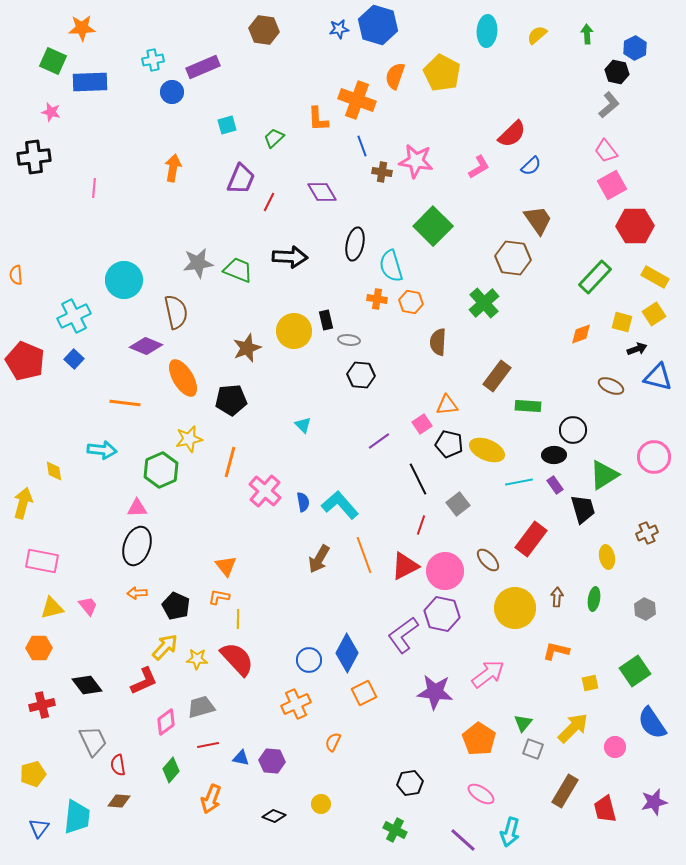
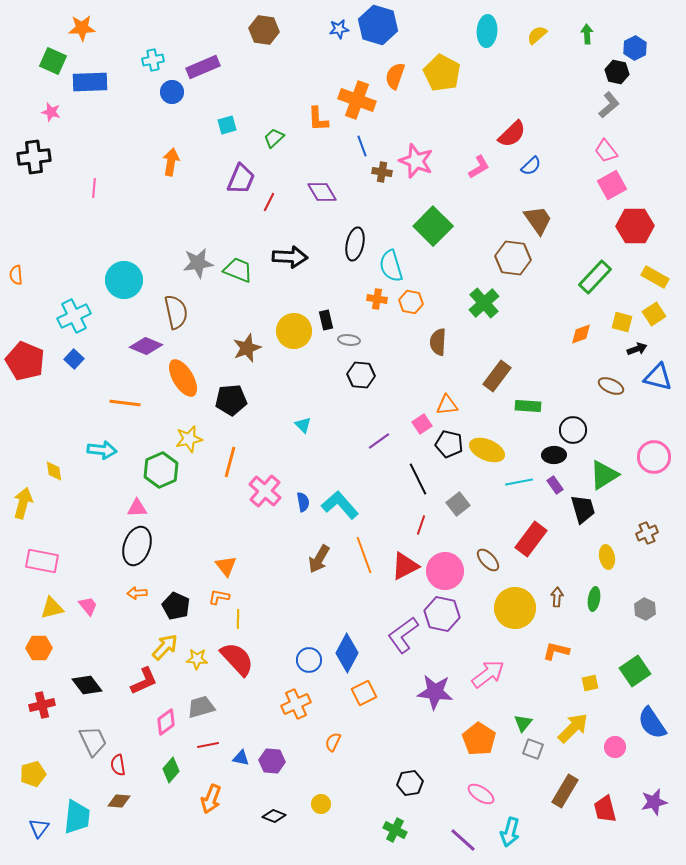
pink star at (416, 161): rotated 12 degrees clockwise
orange arrow at (173, 168): moved 2 px left, 6 px up
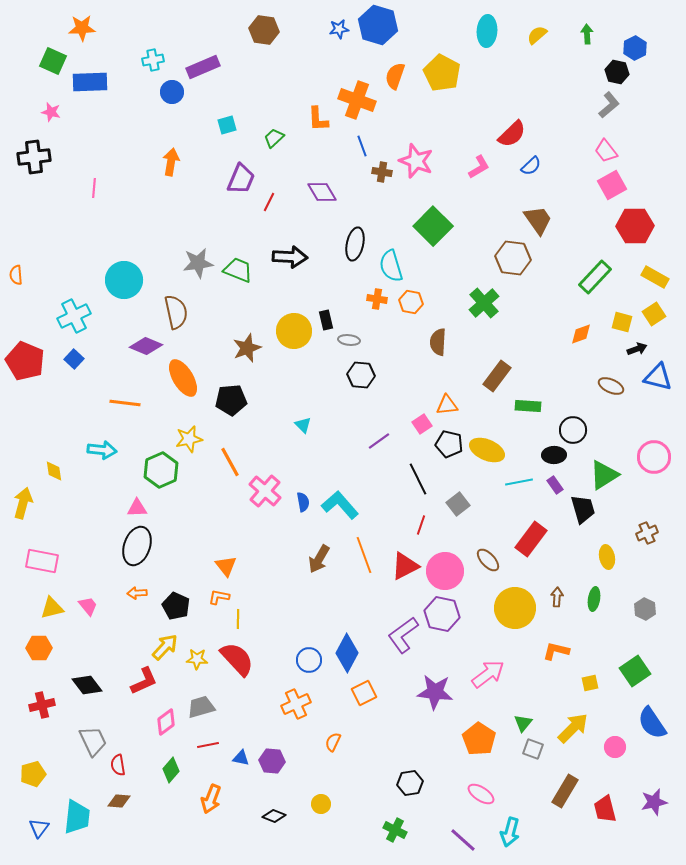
orange line at (230, 462): rotated 44 degrees counterclockwise
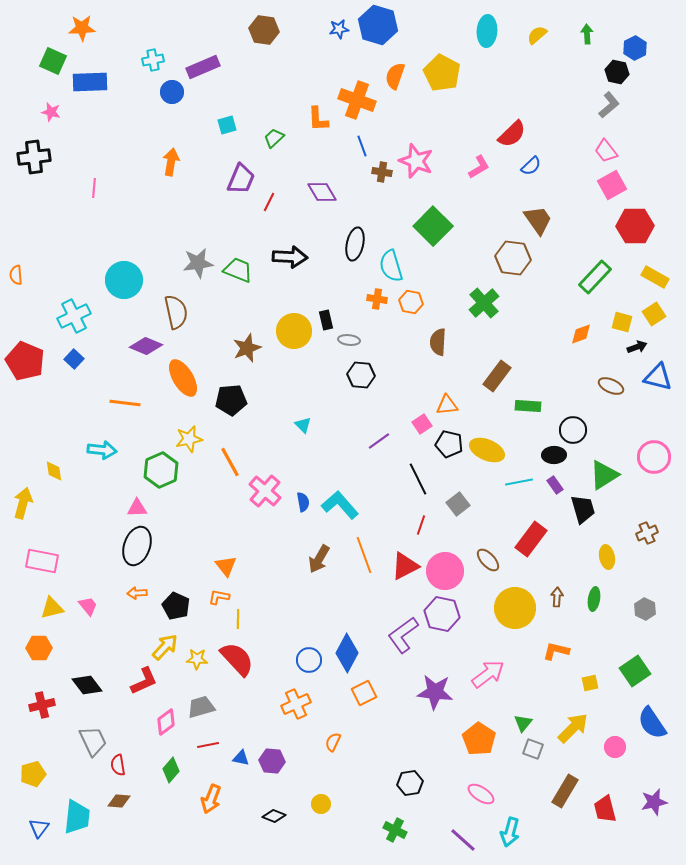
black arrow at (637, 349): moved 2 px up
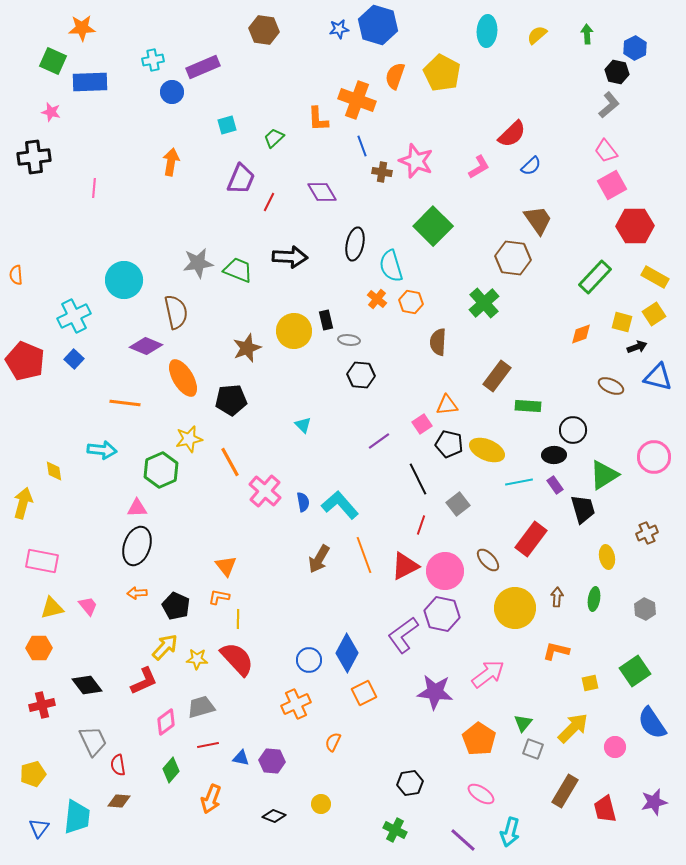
orange cross at (377, 299): rotated 30 degrees clockwise
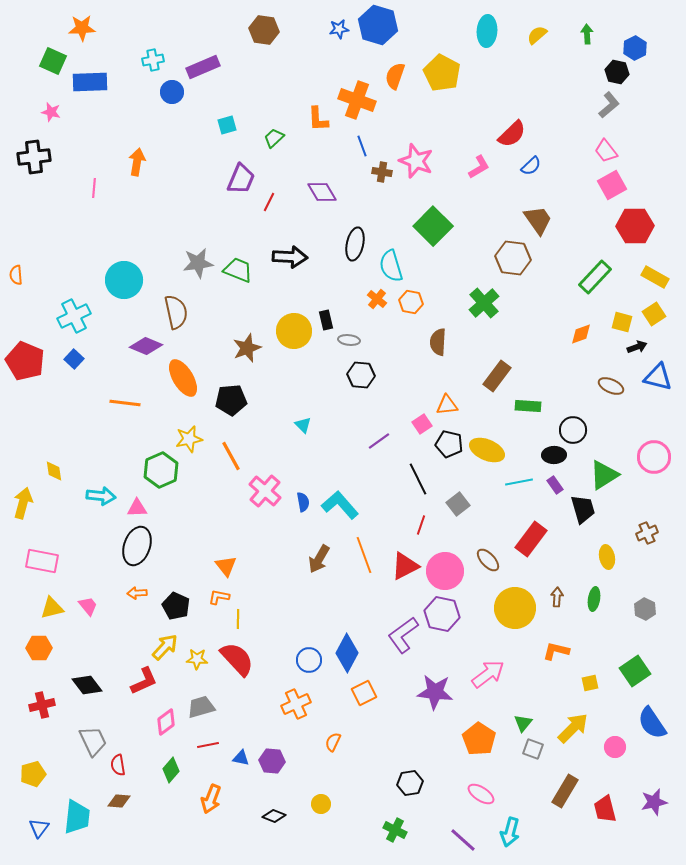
orange arrow at (171, 162): moved 34 px left
cyan arrow at (102, 450): moved 1 px left, 46 px down
orange line at (230, 462): moved 1 px right, 6 px up
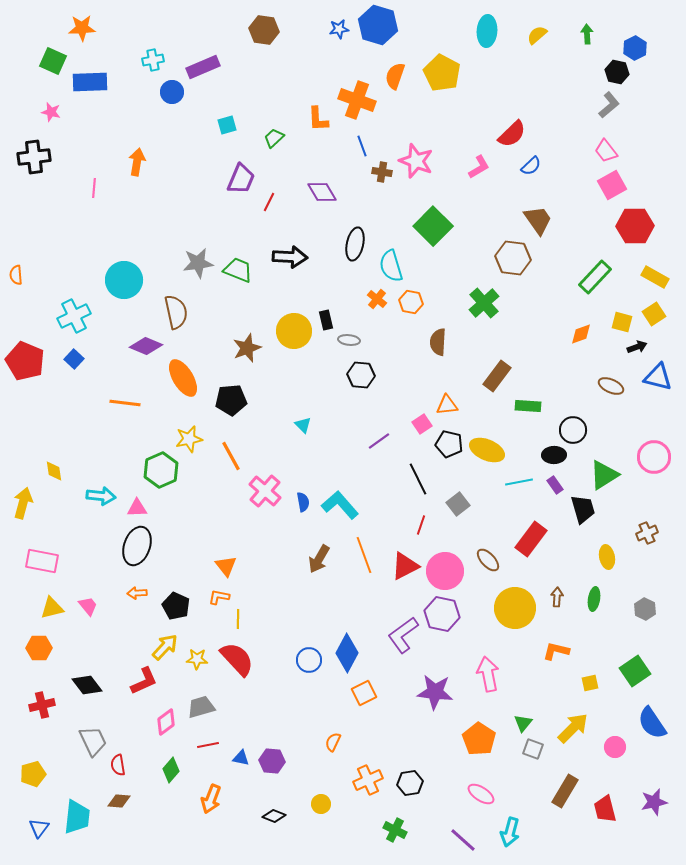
pink arrow at (488, 674): rotated 64 degrees counterclockwise
orange cross at (296, 704): moved 72 px right, 76 px down
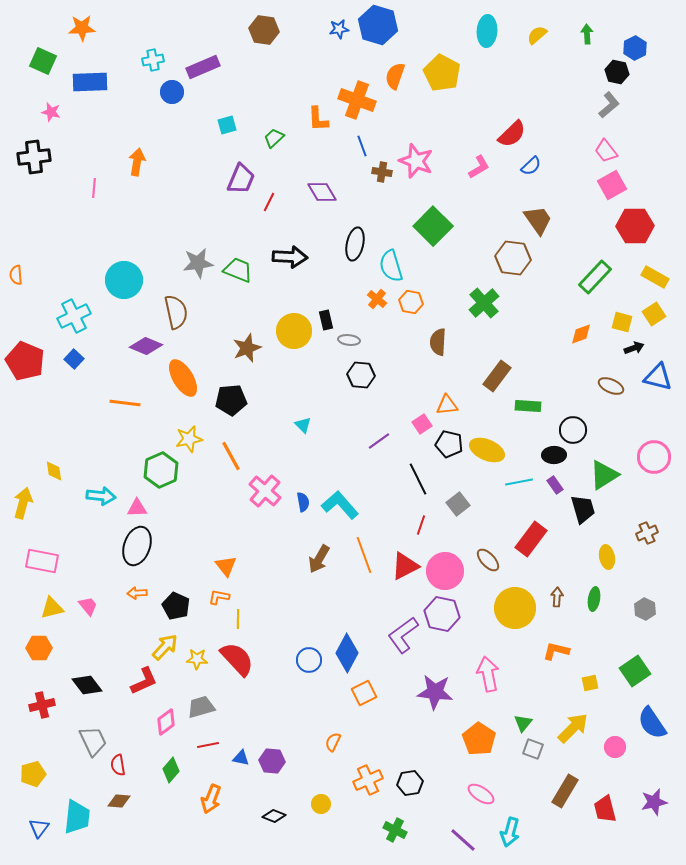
green square at (53, 61): moved 10 px left
black arrow at (637, 347): moved 3 px left, 1 px down
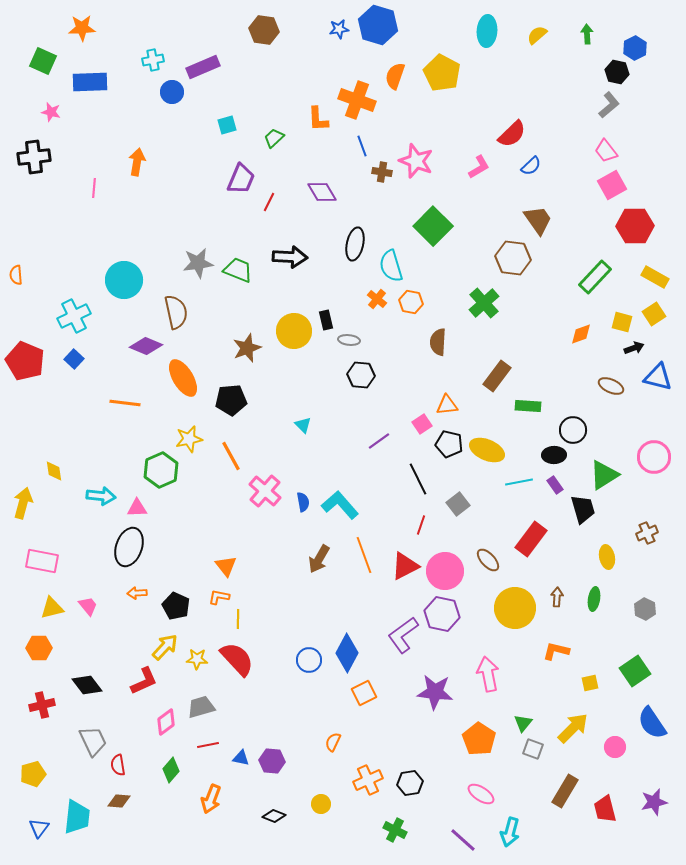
black ellipse at (137, 546): moved 8 px left, 1 px down
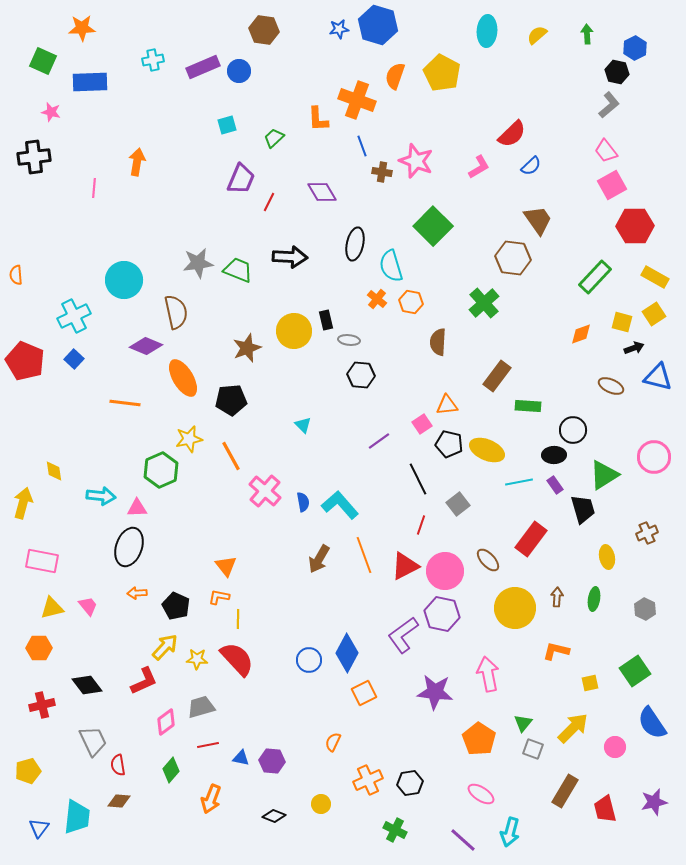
blue circle at (172, 92): moved 67 px right, 21 px up
yellow pentagon at (33, 774): moved 5 px left, 3 px up
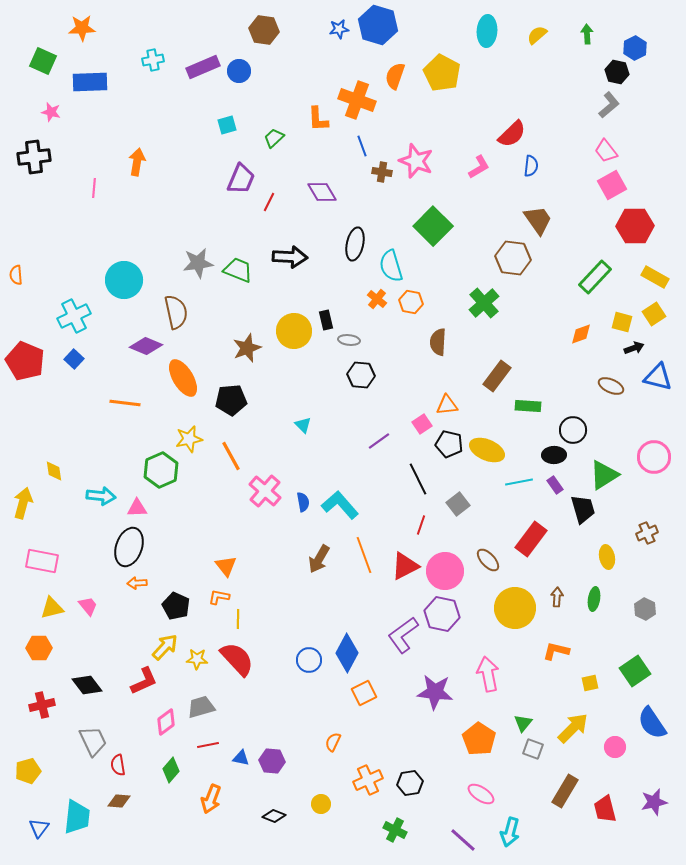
blue semicircle at (531, 166): rotated 40 degrees counterclockwise
orange arrow at (137, 593): moved 10 px up
